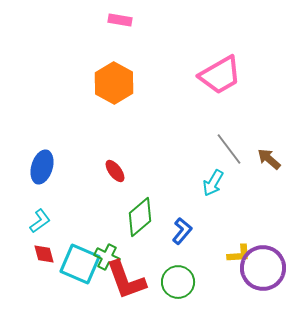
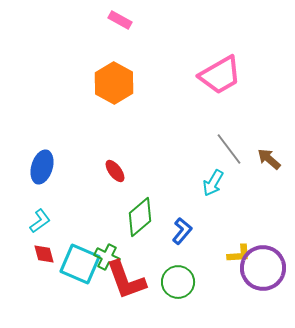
pink rectangle: rotated 20 degrees clockwise
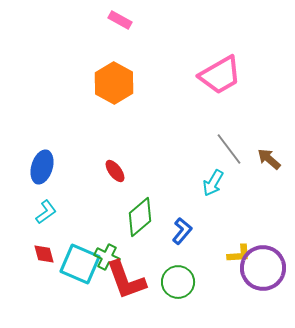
cyan L-shape: moved 6 px right, 9 px up
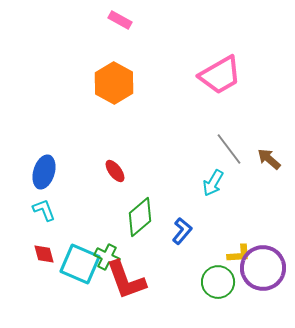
blue ellipse: moved 2 px right, 5 px down
cyan L-shape: moved 2 px left, 2 px up; rotated 75 degrees counterclockwise
green circle: moved 40 px right
